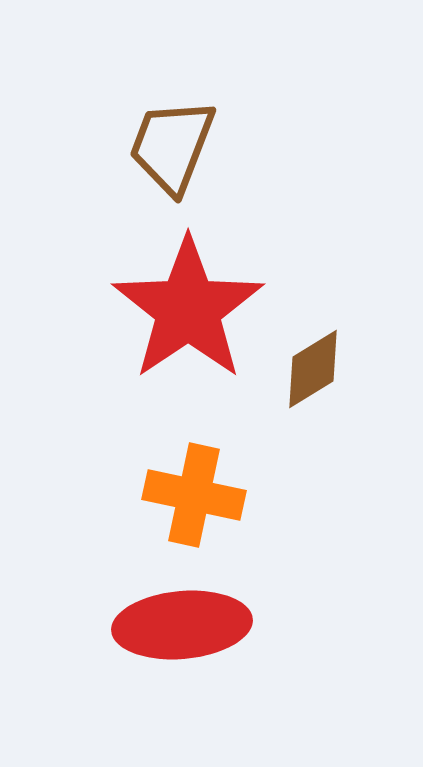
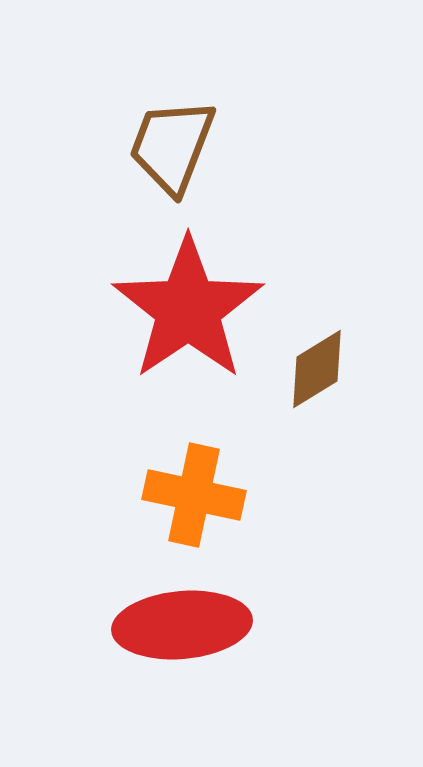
brown diamond: moved 4 px right
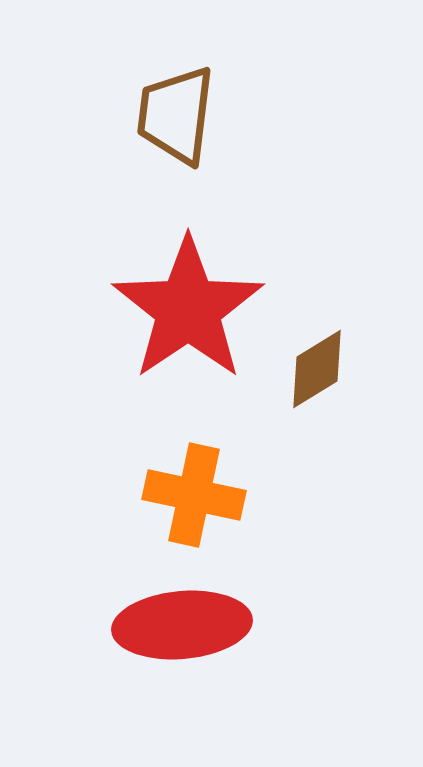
brown trapezoid: moved 4 px right, 31 px up; rotated 14 degrees counterclockwise
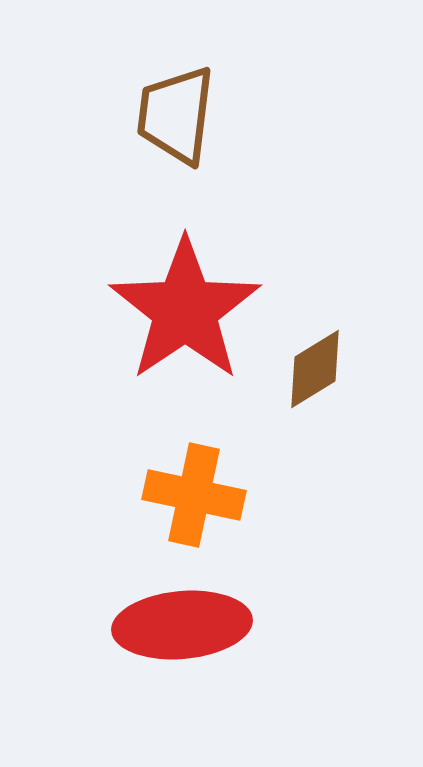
red star: moved 3 px left, 1 px down
brown diamond: moved 2 px left
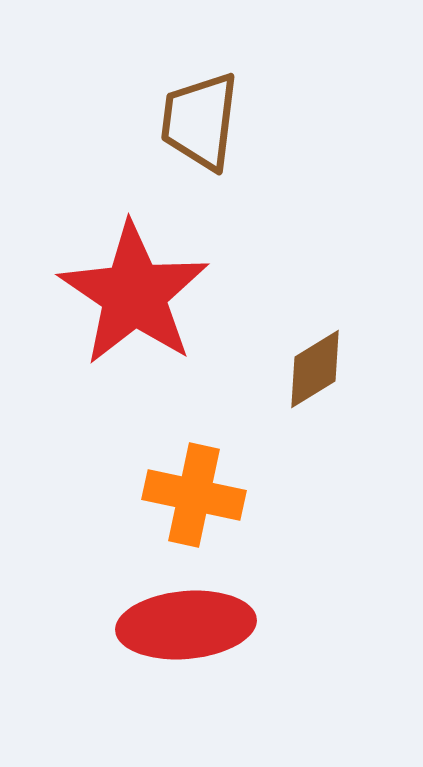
brown trapezoid: moved 24 px right, 6 px down
red star: moved 51 px left, 16 px up; rotated 4 degrees counterclockwise
red ellipse: moved 4 px right
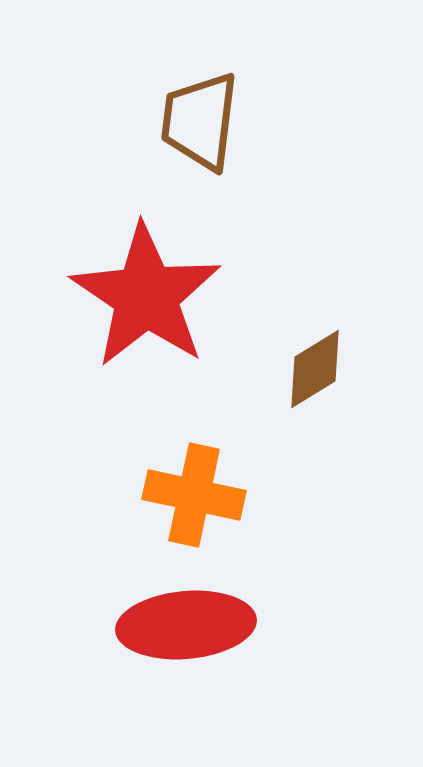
red star: moved 12 px right, 2 px down
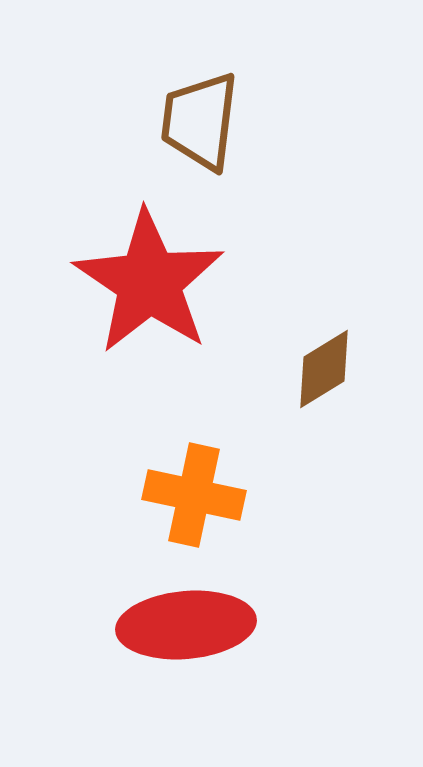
red star: moved 3 px right, 14 px up
brown diamond: moved 9 px right
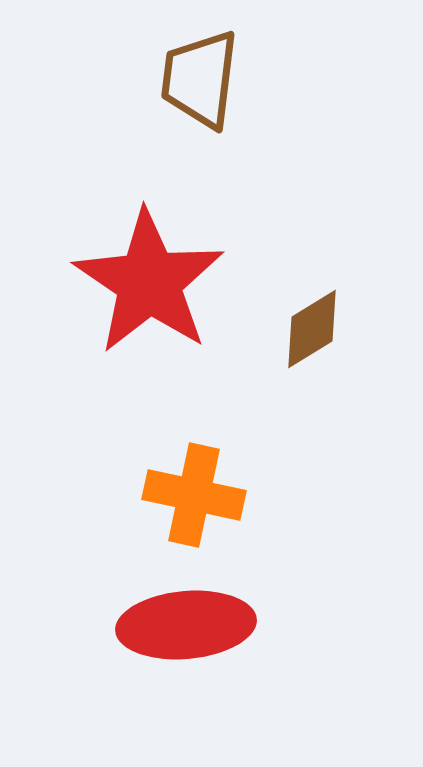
brown trapezoid: moved 42 px up
brown diamond: moved 12 px left, 40 px up
